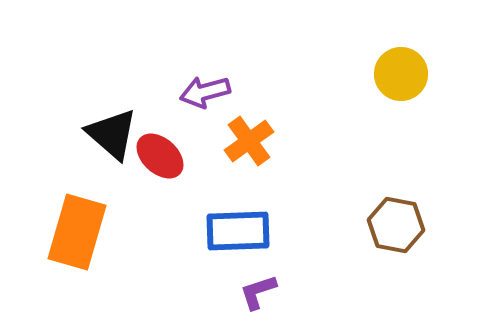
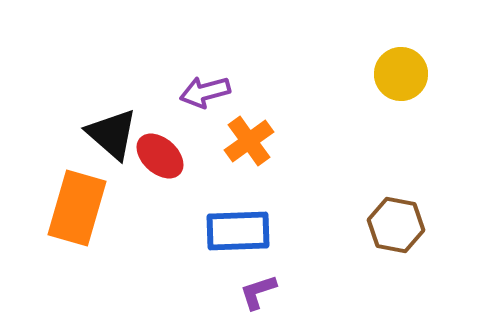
orange rectangle: moved 24 px up
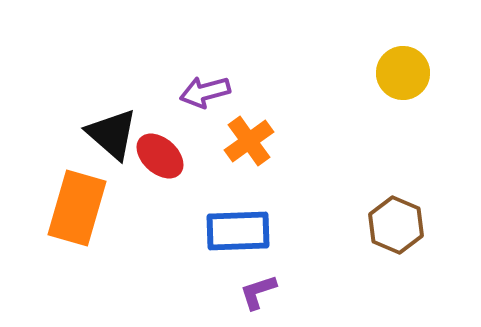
yellow circle: moved 2 px right, 1 px up
brown hexagon: rotated 12 degrees clockwise
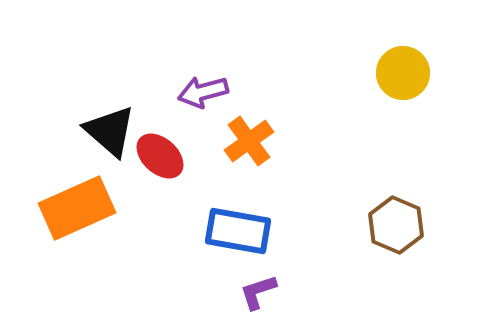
purple arrow: moved 2 px left
black triangle: moved 2 px left, 3 px up
orange rectangle: rotated 50 degrees clockwise
blue rectangle: rotated 12 degrees clockwise
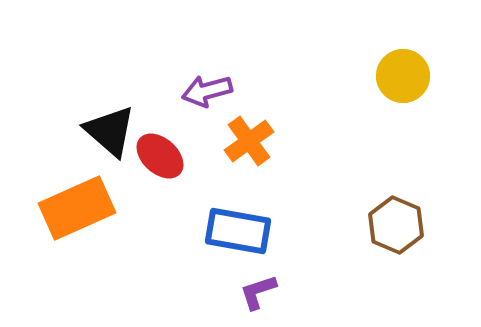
yellow circle: moved 3 px down
purple arrow: moved 4 px right, 1 px up
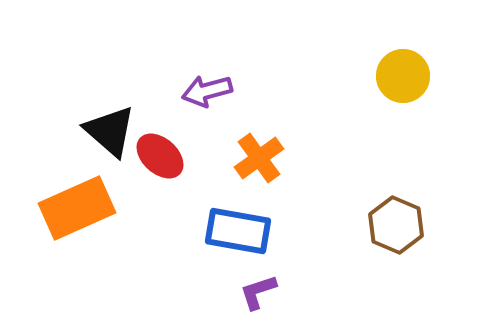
orange cross: moved 10 px right, 17 px down
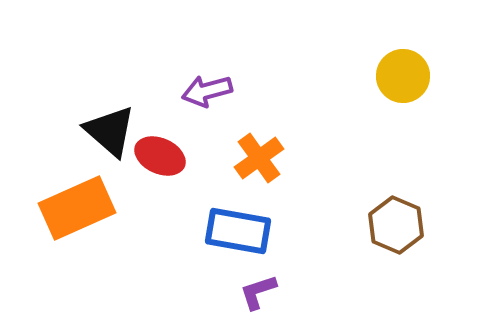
red ellipse: rotated 18 degrees counterclockwise
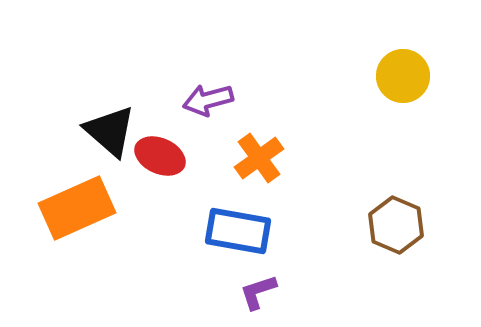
purple arrow: moved 1 px right, 9 px down
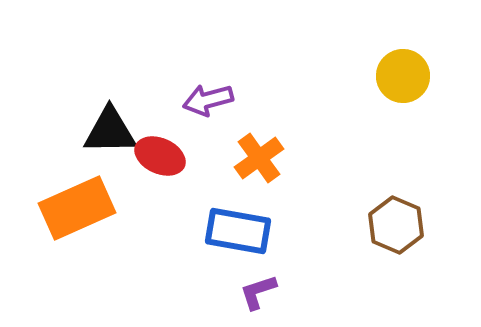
black triangle: rotated 42 degrees counterclockwise
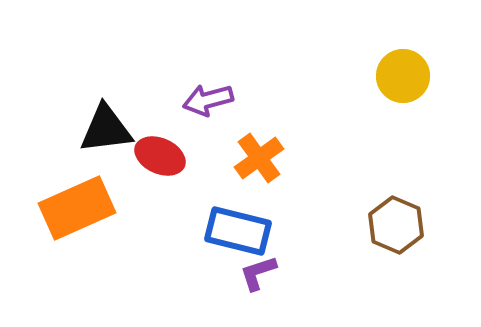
black triangle: moved 4 px left, 2 px up; rotated 6 degrees counterclockwise
blue rectangle: rotated 4 degrees clockwise
purple L-shape: moved 19 px up
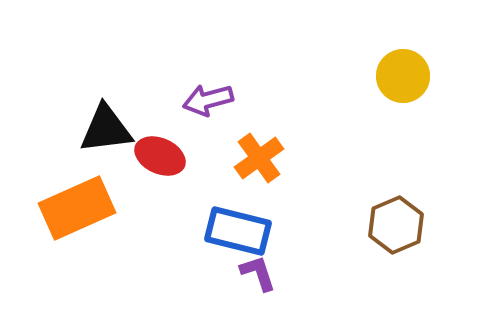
brown hexagon: rotated 14 degrees clockwise
purple L-shape: rotated 90 degrees clockwise
